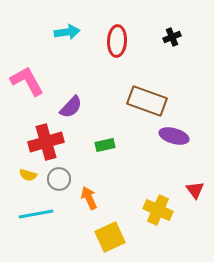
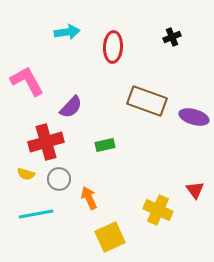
red ellipse: moved 4 px left, 6 px down
purple ellipse: moved 20 px right, 19 px up
yellow semicircle: moved 2 px left, 1 px up
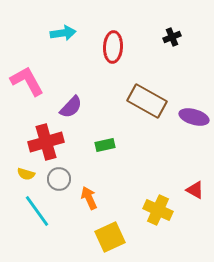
cyan arrow: moved 4 px left, 1 px down
brown rectangle: rotated 9 degrees clockwise
red triangle: rotated 24 degrees counterclockwise
cyan line: moved 1 px right, 3 px up; rotated 64 degrees clockwise
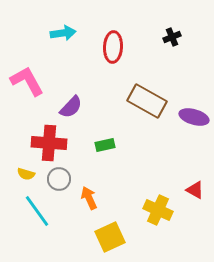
red cross: moved 3 px right, 1 px down; rotated 20 degrees clockwise
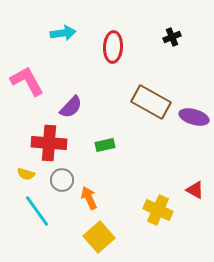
brown rectangle: moved 4 px right, 1 px down
gray circle: moved 3 px right, 1 px down
yellow square: moved 11 px left; rotated 16 degrees counterclockwise
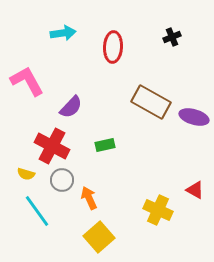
red cross: moved 3 px right, 3 px down; rotated 24 degrees clockwise
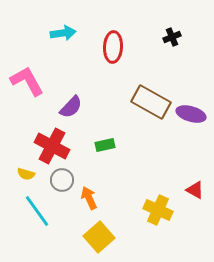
purple ellipse: moved 3 px left, 3 px up
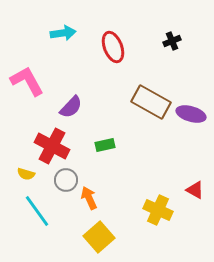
black cross: moved 4 px down
red ellipse: rotated 24 degrees counterclockwise
gray circle: moved 4 px right
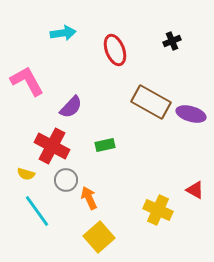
red ellipse: moved 2 px right, 3 px down
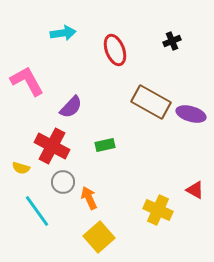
yellow semicircle: moved 5 px left, 6 px up
gray circle: moved 3 px left, 2 px down
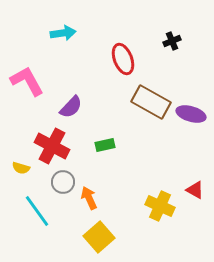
red ellipse: moved 8 px right, 9 px down
yellow cross: moved 2 px right, 4 px up
